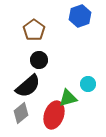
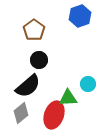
green triangle: rotated 12 degrees clockwise
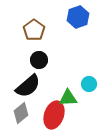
blue hexagon: moved 2 px left, 1 px down
cyan circle: moved 1 px right
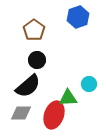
black circle: moved 2 px left
gray diamond: rotated 40 degrees clockwise
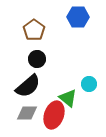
blue hexagon: rotated 20 degrees clockwise
black circle: moved 1 px up
green triangle: rotated 42 degrees clockwise
gray diamond: moved 6 px right
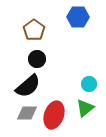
green triangle: moved 17 px right, 10 px down; rotated 42 degrees clockwise
